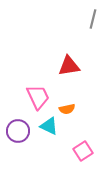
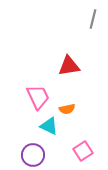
purple circle: moved 15 px right, 24 px down
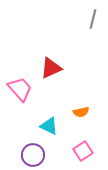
red triangle: moved 18 px left, 2 px down; rotated 15 degrees counterclockwise
pink trapezoid: moved 18 px left, 8 px up; rotated 16 degrees counterclockwise
orange semicircle: moved 14 px right, 3 px down
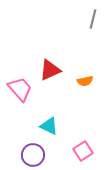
red triangle: moved 1 px left, 2 px down
orange semicircle: moved 4 px right, 31 px up
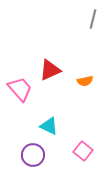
pink square: rotated 18 degrees counterclockwise
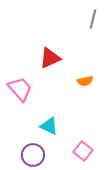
red triangle: moved 12 px up
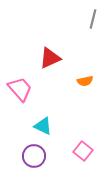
cyan triangle: moved 6 px left
purple circle: moved 1 px right, 1 px down
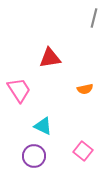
gray line: moved 1 px right, 1 px up
red triangle: rotated 15 degrees clockwise
orange semicircle: moved 8 px down
pink trapezoid: moved 1 px left, 1 px down; rotated 8 degrees clockwise
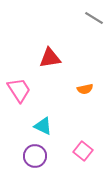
gray line: rotated 72 degrees counterclockwise
purple circle: moved 1 px right
